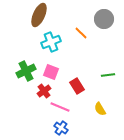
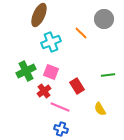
blue cross: moved 1 px down; rotated 16 degrees counterclockwise
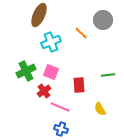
gray circle: moved 1 px left, 1 px down
red rectangle: moved 2 px right, 1 px up; rotated 28 degrees clockwise
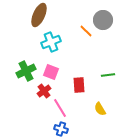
orange line: moved 5 px right, 2 px up
pink line: moved 1 px down; rotated 36 degrees clockwise
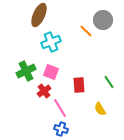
green line: moved 1 px right, 7 px down; rotated 64 degrees clockwise
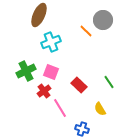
red rectangle: rotated 42 degrees counterclockwise
blue cross: moved 21 px right
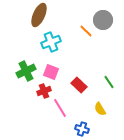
red cross: rotated 16 degrees clockwise
